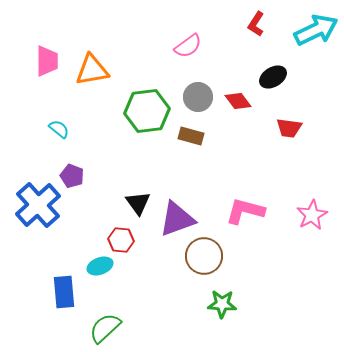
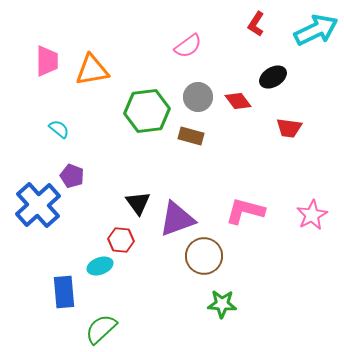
green semicircle: moved 4 px left, 1 px down
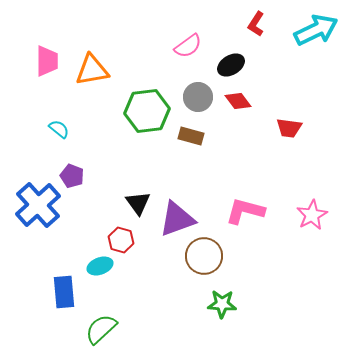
black ellipse: moved 42 px left, 12 px up
red hexagon: rotated 10 degrees clockwise
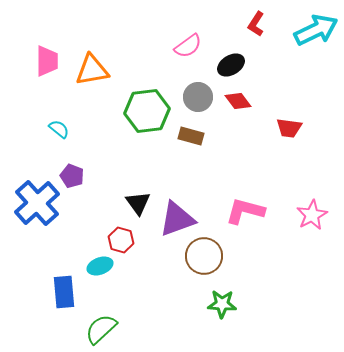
blue cross: moved 1 px left, 2 px up
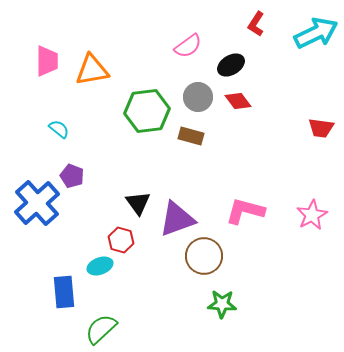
cyan arrow: moved 3 px down
red trapezoid: moved 32 px right
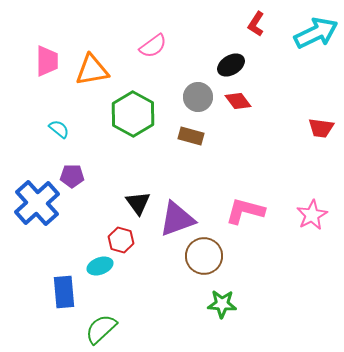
pink semicircle: moved 35 px left
green hexagon: moved 14 px left, 3 px down; rotated 24 degrees counterclockwise
purple pentagon: rotated 20 degrees counterclockwise
